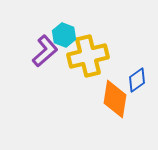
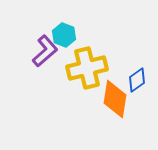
yellow cross: moved 1 px left, 12 px down
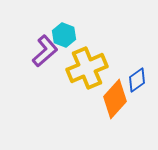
yellow cross: rotated 9 degrees counterclockwise
orange diamond: rotated 33 degrees clockwise
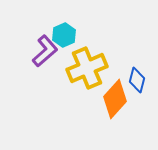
cyan hexagon: rotated 15 degrees clockwise
blue diamond: rotated 40 degrees counterclockwise
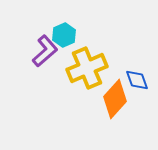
blue diamond: rotated 35 degrees counterclockwise
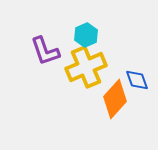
cyan hexagon: moved 22 px right
purple L-shape: rotated 112 degrees clockwise
yellow cross: moved 1 px left, 1 px up
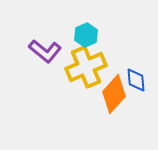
purple L-shape: rotated 32 degrees counterclockwise
blue diamond: moved 1 px left; rotated 15 degrees clockwise
orange diamond: moved 1 px left, 5 px up
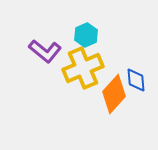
yellow cross: moved 3 px left, 1 px down
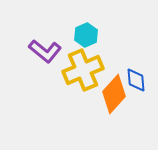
yellow cross: moved 2 px down
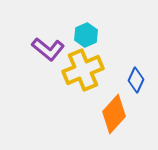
purple L-shape: moved 3 px right, 2 px up
blue diamond: rotated 30 degrees clockwise
orange diamond: moved 20 px down
